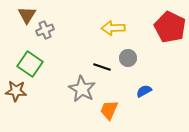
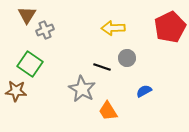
red pentagon: rotated 20 degrees clockwise
gray circle: moved 1 px left
orange trapezoid: moved 1 px left, 1 px down; rotated 55 degrees counterclockwise
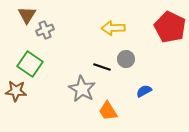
red pentagon: rotated 20 degrees counterclockwise
gray circle: moved 1 px left, 1 px down
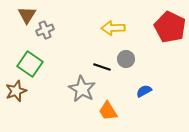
brown star: rotated 25 degrees counterclockwise
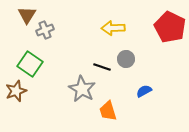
orange trapezoid: rotated 15 degrees clockwise
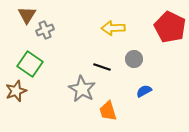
gray circle: moved 8 px right
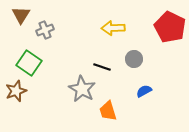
brown triangle: moved 6 px left
green square: moved 1 px left, 1 px up
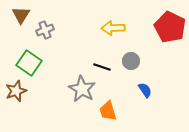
gray circle: moved 3 px left, 2 px down
blue semicircle: moved 1 px right, 1 px up; rotated 84 degrees clockwise
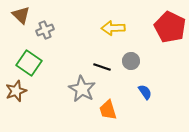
brown triangle: rotated 18 degrees counterclockwise
blue semicircle: moved 2 px down
orange trapezoid: moved 1 px up
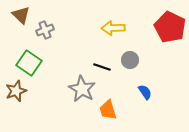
gray circle: moved 1 px left, 1 px up
